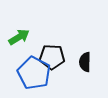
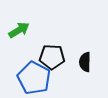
green arrow: moved 7 px up
blue pentagon: moved 5 px down
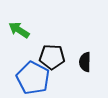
green arrow: rotated 115 degrees counterclockwise
blue pentagon: moved 1 px left
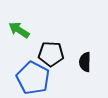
black pentagon: moved 1 px left, 3 px up
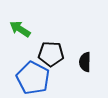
green arrow: moved 1 px right, 1 px up
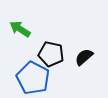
black pentagon: rotated 10 degrees clockwise
black semicircle: moved 1 px left, 5 px up; rotated 48 degrees clockwise
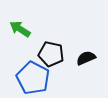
black semicircle: moved 2 px right, 1 px down; rotated 18 degrees clockwise
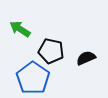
black pentagon: moved 3 px up
blue pentagon: rotated 8 degrees clockwise
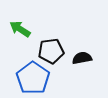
black pentagon: rotated 20 degrees counterclockwise
black semicircle: moved 4 px left; rotated 12 degrees clockwise
